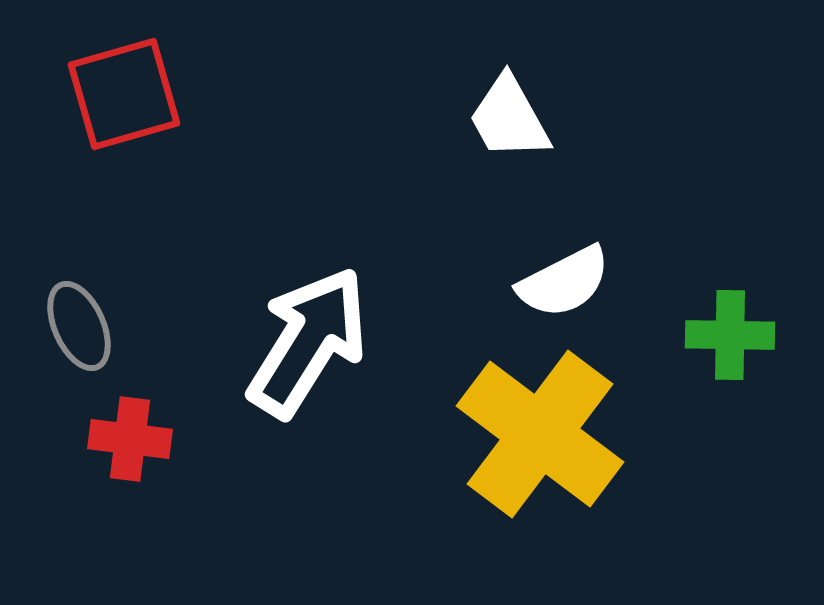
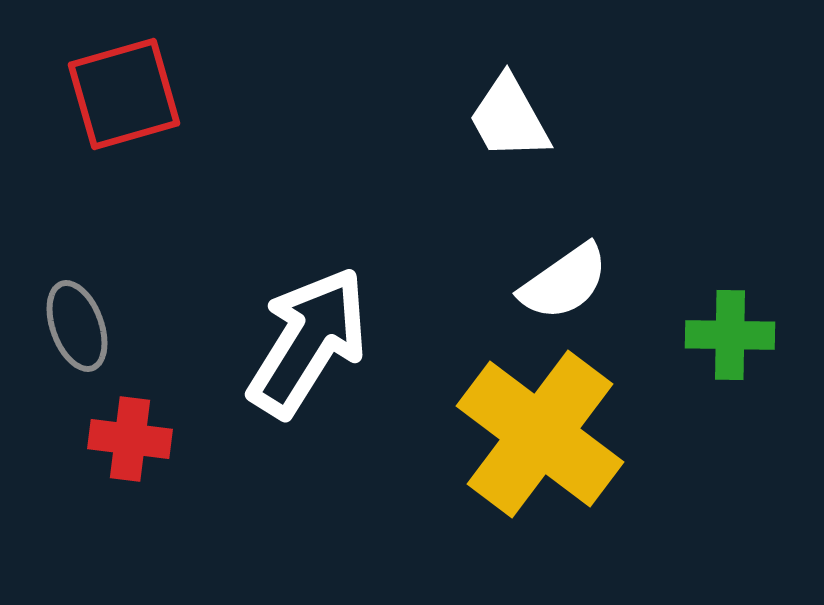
white semicircle: rotated 8 degrees counterclockwise
gray ellipse: moved 2 px left; rotated 4 degrees clockwise
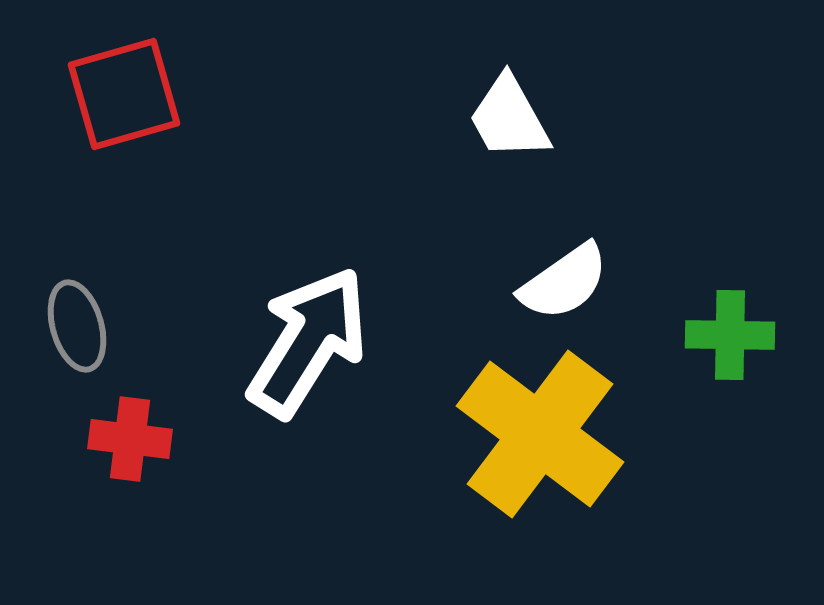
gray ellipse: rotated 4 degrees clockwise
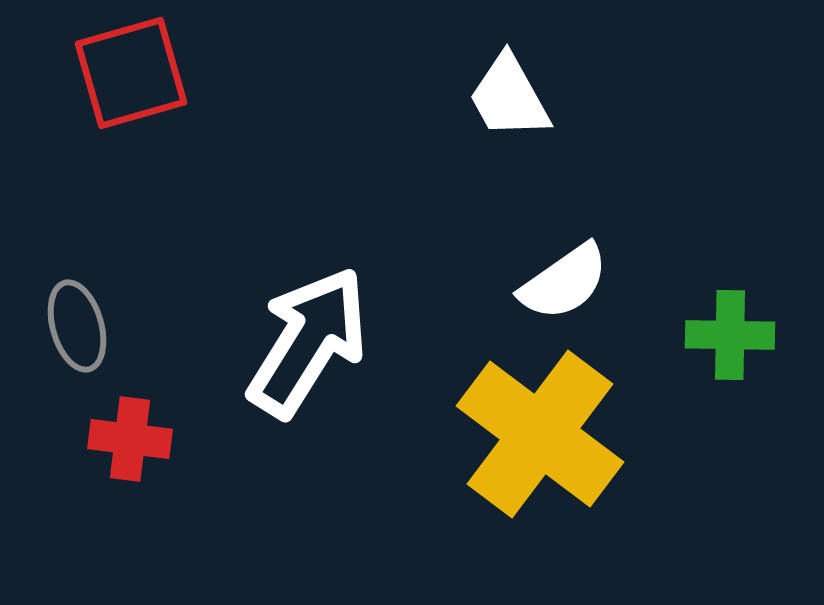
red square: moved 7 px right, 21 px up
white trapezoid: moved 21 px up
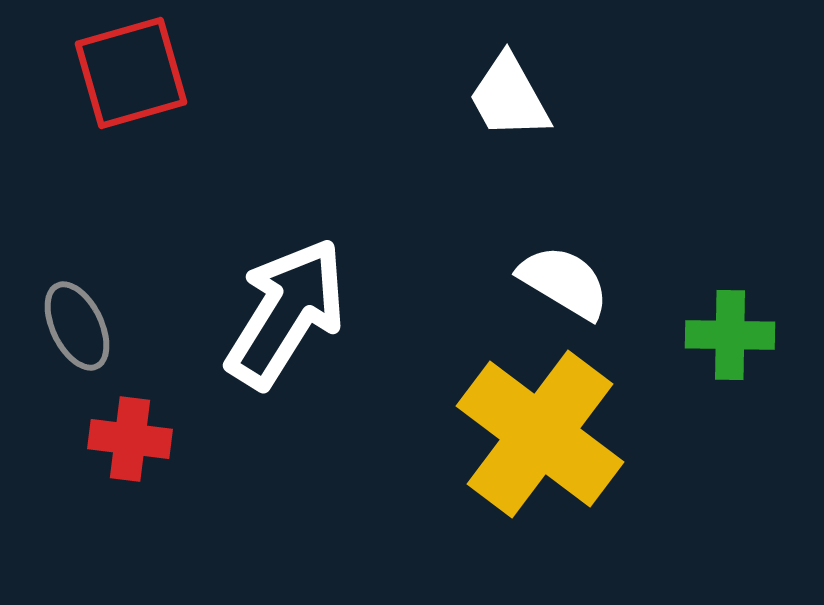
white semicircle: rotated 114 degrees counterclockwise
gray ellipse: rotated 10 degrees counterclockwise
white arrow: moved 22 px left, 29 px up
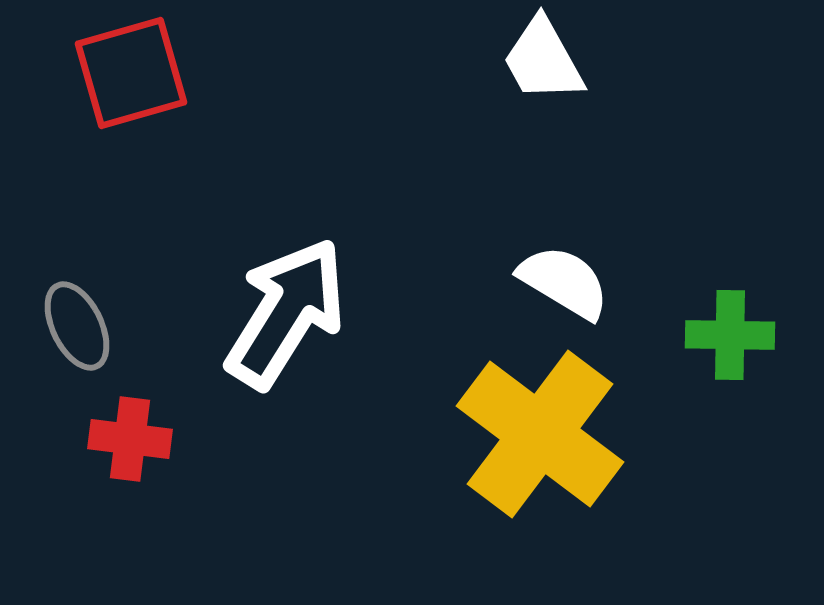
white trapezoid: moved 34 px right, 37 px up
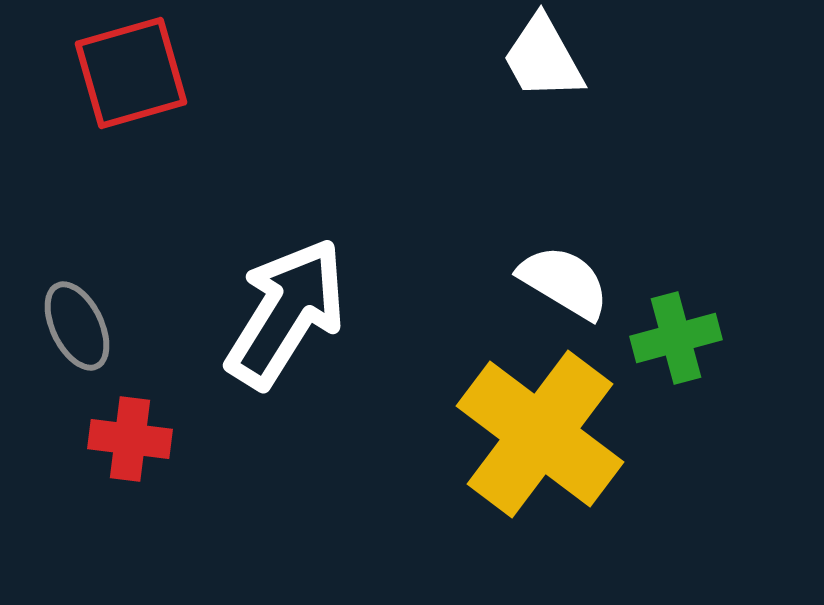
white trapezoid: moved 2 px up
green cross: moved 54 px left, 3 px down; rotated 16 degrees counterclockwise
